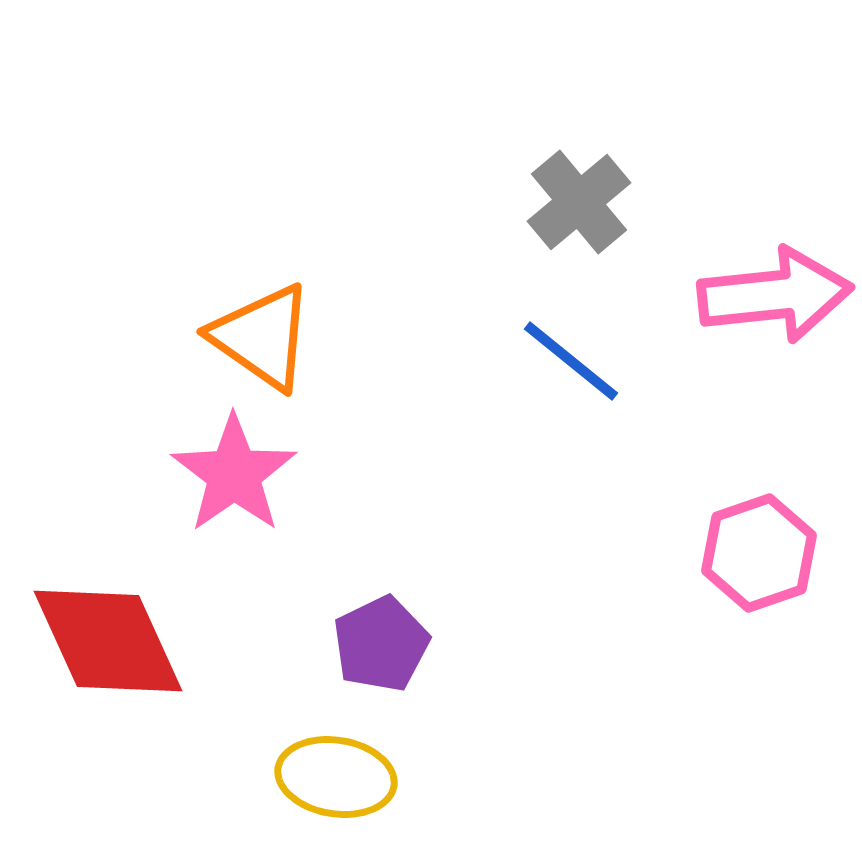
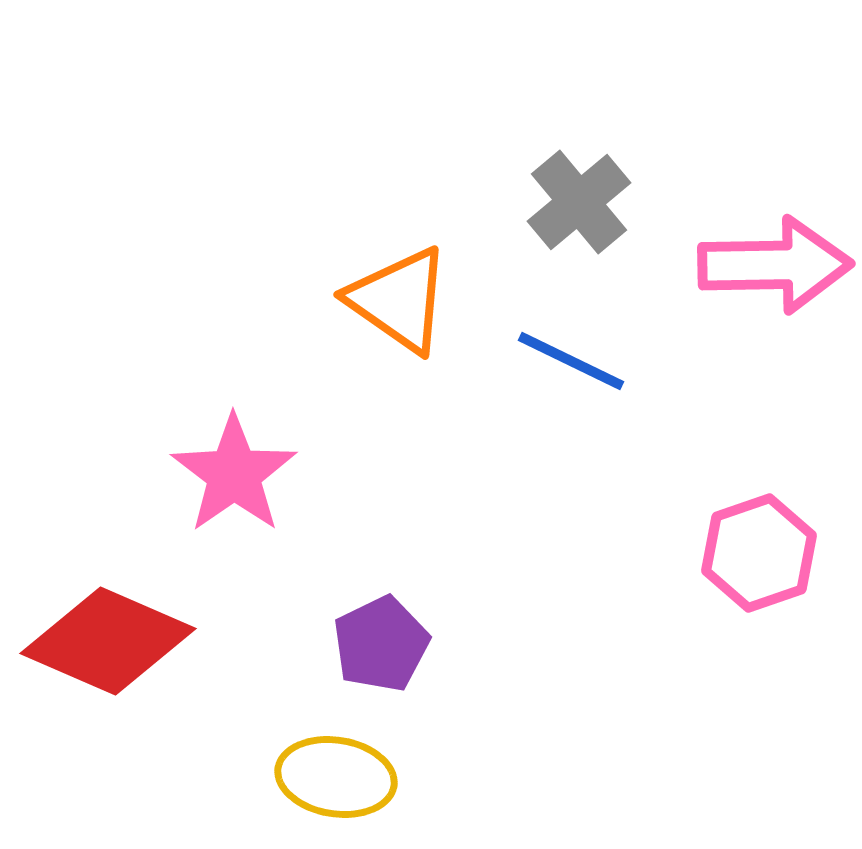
pink arrow: moved 30 px up; rotated 5 degrees clockwise
orange triangle: moved 137 px right, 37 px up
blue line: rotated 13 degrees counterclockwise
red diamond: rotated 42 degrees counterclockwise
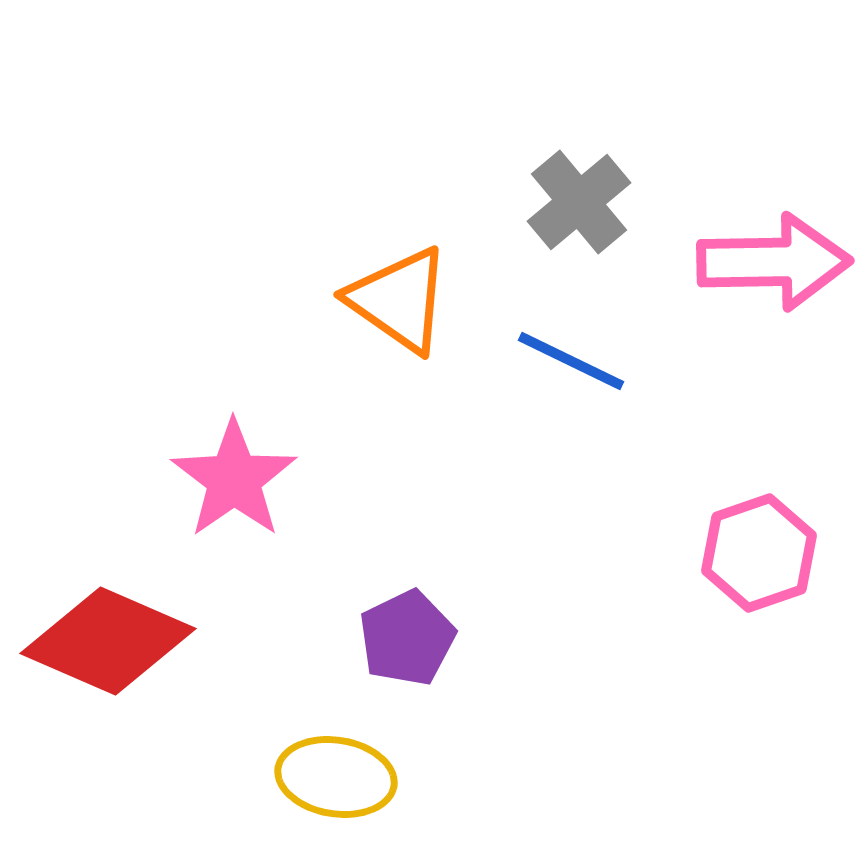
pink arrow: moved 1 px left, 3 px up
pink star: moved 5 px down
purple pentagon: moved 26 px right, 6 px up
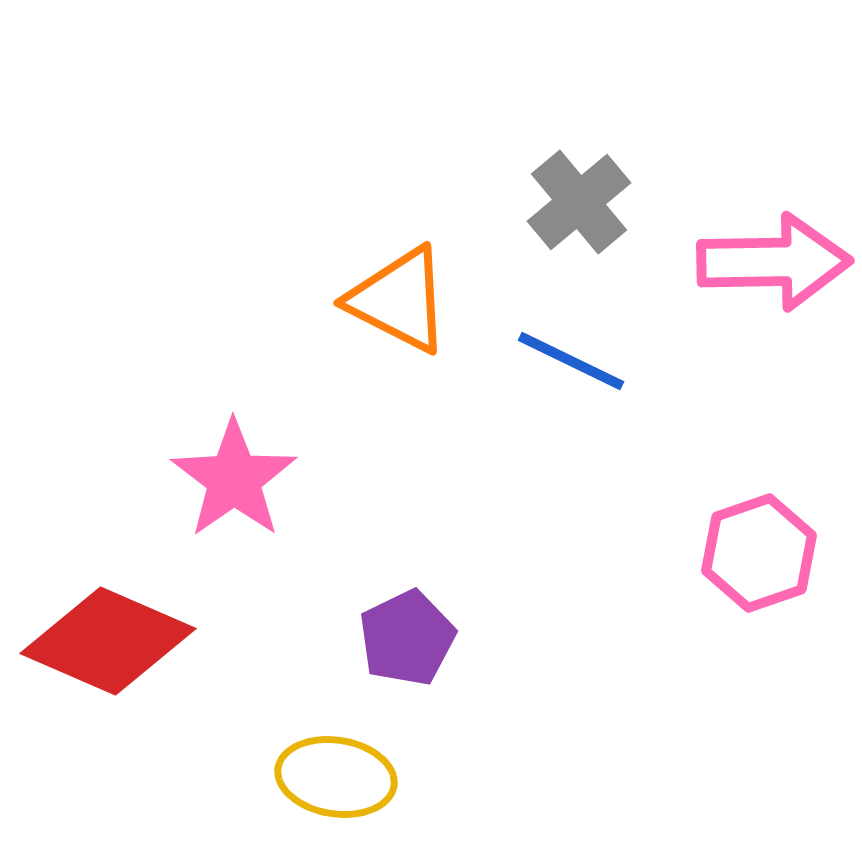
orange triangle: rotated 8 degrees counterclockwise
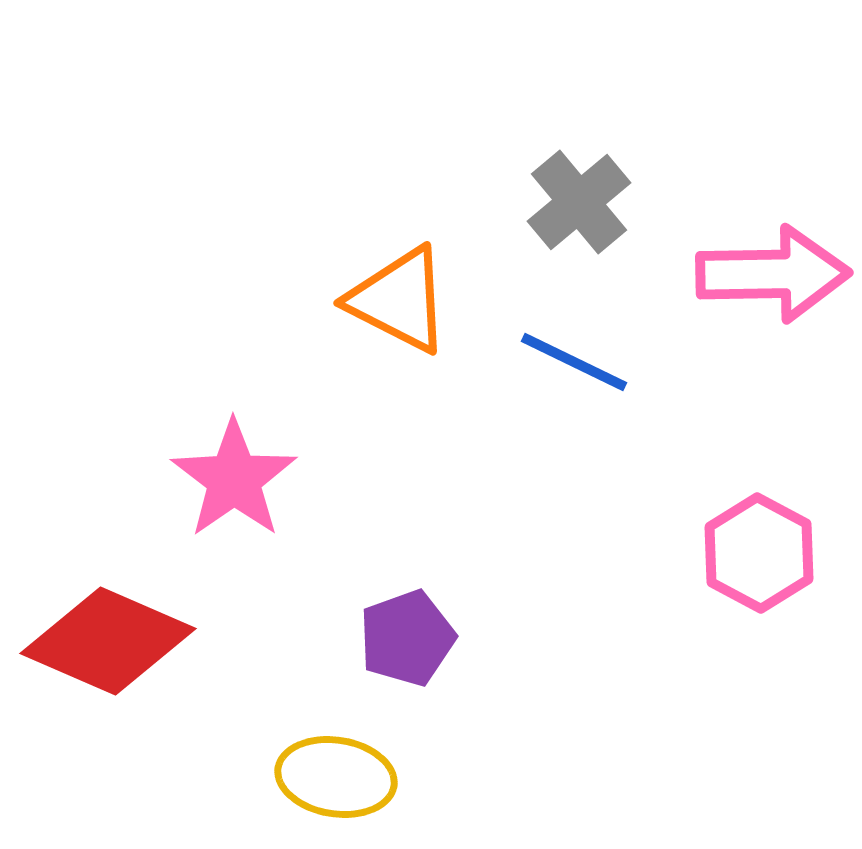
pink arrow: moved 1 px left, 12 px down
blue line: moved 3 px right, 1 px down
pink hexagon: rotated 13 degrees counterclockwise
purple pentagon: rotated 6 degrees clockwise
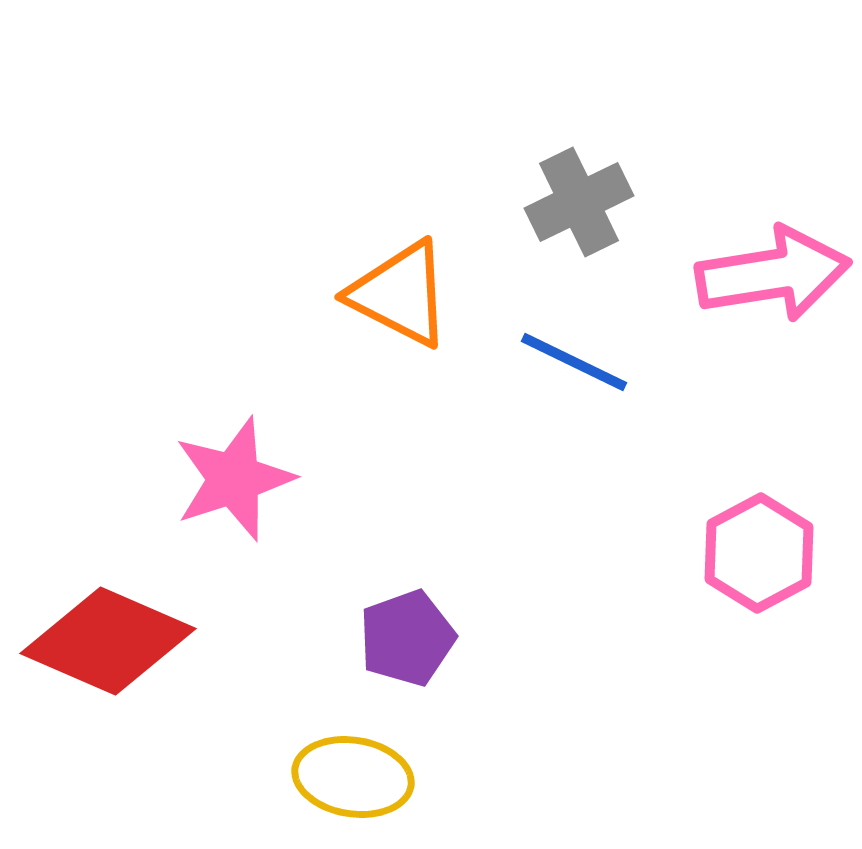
gray cross: rotated 14 degrees clockwise
pink arrow: rotated 8 degrees counterclockwise
orange triangle: moved 1 px right, 6 px up
pink star: rotated 17 degrees clockwise
pink hexagon: rotated 4 degrees clockwise
yellow ellipse: moved 17 px right
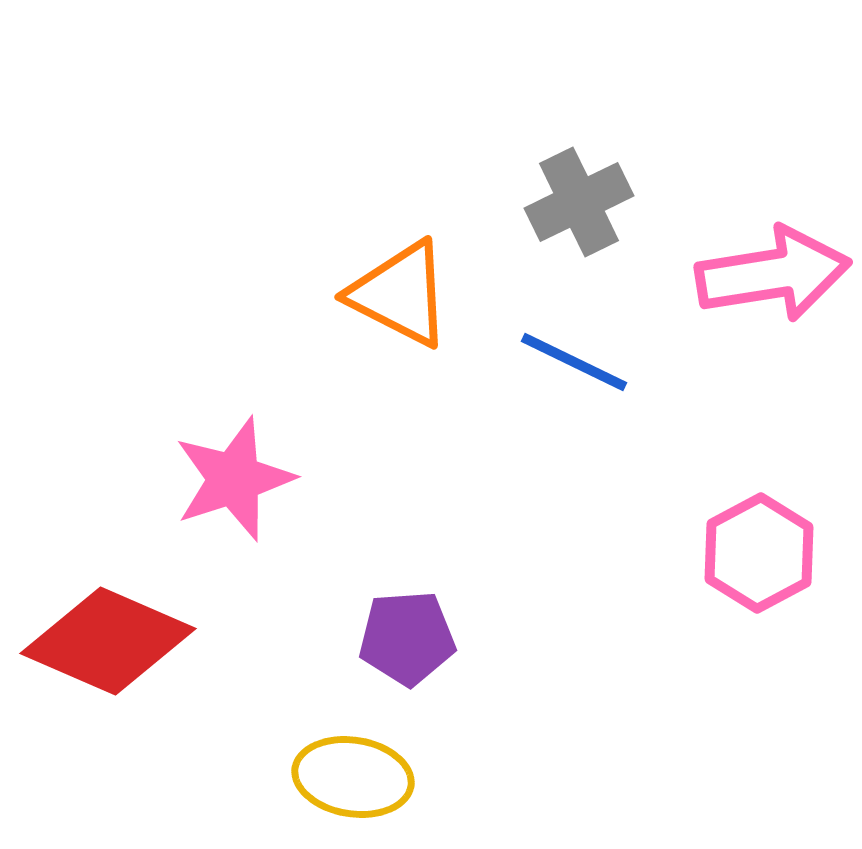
purple pentagon: rotated 16 degrees clockwise
